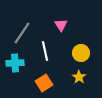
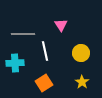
gray line: moved 1 px right, 1 px down; rotated 55 degrees clockwise
yellow star: moved 3 px right, 5 px down
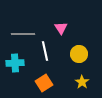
pink triangle: moved 3 px down
yellow circle: moved 2 px left, 1 px down
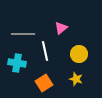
pink triangle: rotated 24 degrees clockwise
cyan cross: moved 2 px right; rotated 12 degrees clockwise
yellow star: moved 6 px left, 3 px up; rotated 16 degrees counterclockwise
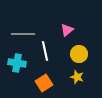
pink triangle: moved 6 px right, 2 px down
yellow star: moved 1 px right, 2 px up
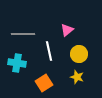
white line: moved 4 px right
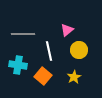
yellow circle: moved 4 px up
cyan cross: moved 1 px right, 2 px down
yellow star: moved 3 px left; rotated 24 degrees clockwise
orange square: moved 1 px left, 7 px up; rotated 18 degrees counterclockwise
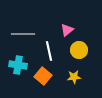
yellow star: rotated 24 degrees clockwise
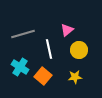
gray line: rotated 15 degrees counterclockwise
white line: moved 2 px up
cyan cross: moved 2 px right, 2 px down; rotated 24 degrees clockwise
yellow star: moved 1 px right
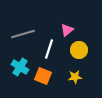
white line: rotated 30 degrees clockwise
orange square: rotated 18 degrees counterclockwise
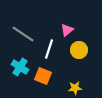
gray line: rotated 50 degrees clockwise
yellow star: moved 11 px down
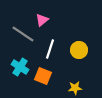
pink triangle: moved 25 px left, 10 px up
white line: moved 1 px right
